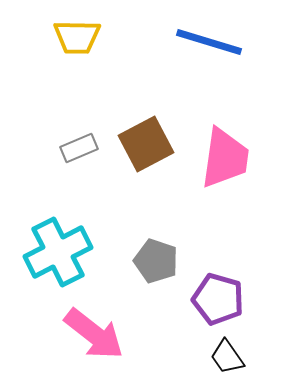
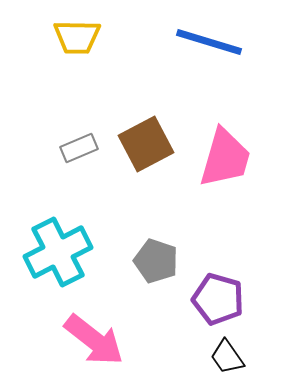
pink trapezoid: rotated 8 degrees clockwise
pink arrow: moved 6 px down
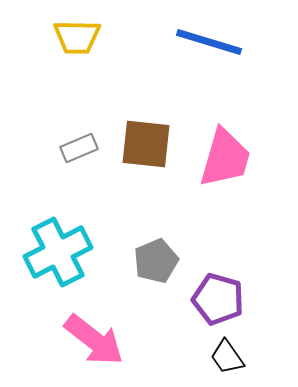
brown square: rotated 34 degrees clockwise
gray pentagon: rotated 30 degrees clockwise
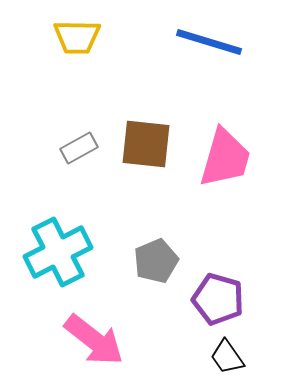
gray rectangle: rotated 6 degrees counterclockwise
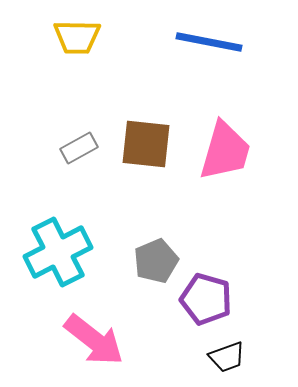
blue line: rotated 6 degrees counterclockwise
pink trapezoid: moved 7 px up
purple pentagon: moved 12 px left
black trapezoid: rotated 75 degrees counterclockwise
